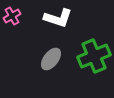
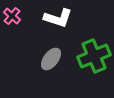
pink cross: rotated 18 degrees counterclockwise
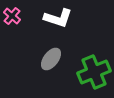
green cross: moved 16 px down
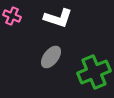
pink cross: rotated 18 degrees counterclockwise
gray ellipse: moved 2 px up
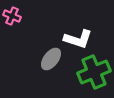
white L-shape: moved 20 px right, 21 px down
gray ellipse: moved 2 px down
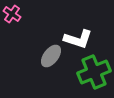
pink cross: moved 2 px up; rotated 12 degrees clockwise
gray ellipse: moved 3 px up
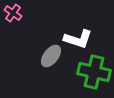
pink cross: moved 1 px right, 1 px up
green cross: rotated 36 degrees clockwise
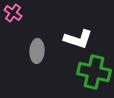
gray ellipse: moved 14 px left, 5 px up; rotated 35 degrees counterclockwise
